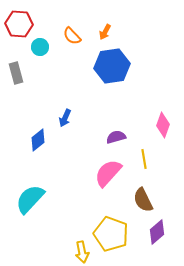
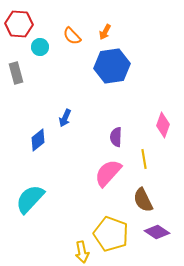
purple semicircle: rotated 72 degrees counterclockwise
purple diamond: rotated 75 degrees clockwise
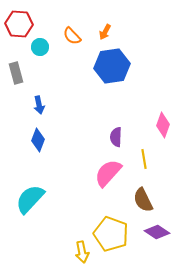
blue arrow: moved 26 px left, 13 px up; rotated 36 degrees counterclockwise
blue diamond: rotated 30 degrees counterclockwise
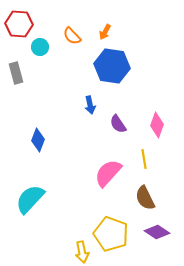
blue hexagon: rotated 16 degrees clockwise
blue arrow: moved 51 px right
pink diamond: moved 6 px left
purple semicircle: moved 2 px right, 13 px up; rotated 36 degrees counterclockwise
brown semicircle: moved 2 px right, 2 px up
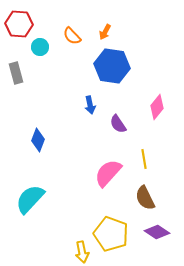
pink diamond: moved 18 px up; rotated 20 degrees clockwise
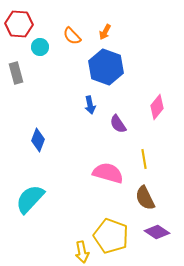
blue hexagon: moved 6 px left, 1 px down; rotated 12 degrees clockwise
pink semicircle: rotated 64 degrees clockwise
yellow pentagon: moved 2 px down
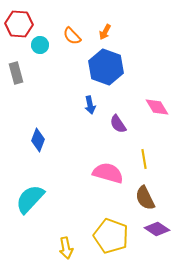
cyan circle: moved 2 px up
pink diamond: rotated 70 degrees counterclockwise
purple diamond: moved 3 px up
yellow arrow: moved 16 px left, 4 px up
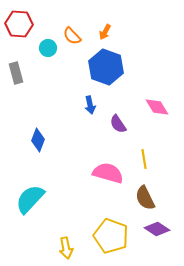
cyan circle: moved 8 px right, 3 px down
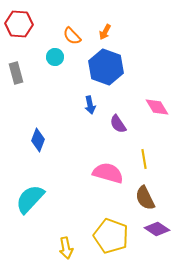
cyan circle: moved 7 px right, 9 px down
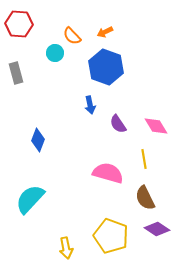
orange arrow: rotated 35 degrees clockwise
cyan circle: moved 4 px up
pink diamond: moved 1 px left, 19 px down
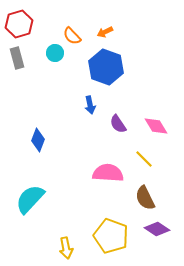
red hexagon: rotated 20 degrees counterclockwise
gray rectangle: moved 1 px right, 15 px up
yellow line: rotated 36 degrees counterclockwise
pink semicircle: rotated 12 degrees counterclockwise
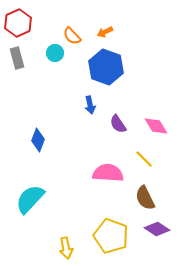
red hexagon: moved 1 px left, 1 px up; rotated 8 degrees counterclockwise
